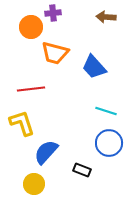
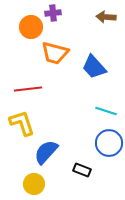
red line: moved 3 px left
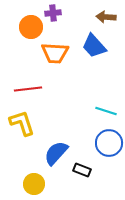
orange trapezoid: rotated 12 degrees counterclockwise
blue trapezoid: moved 21 px up
blue semicircle: moved 10 px right, 1 px down
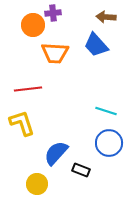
orange circle: moved 2 px right, 2 px up
blue trapezoid: moved 2 px right, 1 px up
black rectangle: moved 1 px left
yellow circle: moved 3 px right
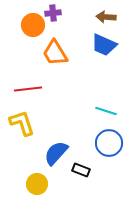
blue trapezoid: moved 8 px right; rotated 24 degrees counterclockwise
orange trapezoid: rotated 56 degrees clockwise
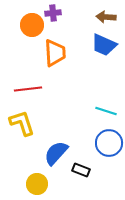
orange circle: moved 1 px left
orange trapezoid: rotated 152 degrees counterclockwise
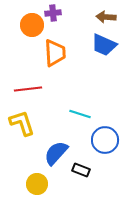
cyan line: moved 26 px left, 3 px down
blue circle: moved 4 px left, 3 px up
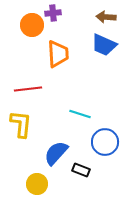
orange trapezoid: moved 3 px right, 1 px down
yellow L-shape: moved 1 px left, 1 px down; rotated 24 degrees clockwise
blue circle: moved 2 px down
